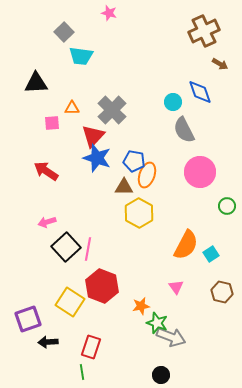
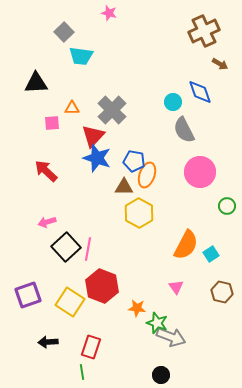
red arrow: rotated 10 degrees clockwise
orange star: moved 4 px left, 2 px down; rotated 18 degrees clockwise
purple square: moved 24 px up
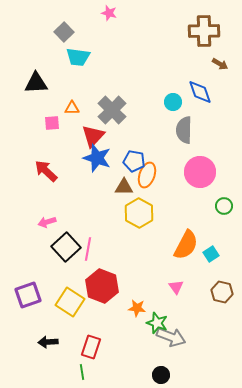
brown cross: rotated 24 degrees clockwise
cyan trapezoid: moved 3 px left, 1 px down
gray semicircle: rotated 28 degrees clockwise
green circle: moved 3 px left
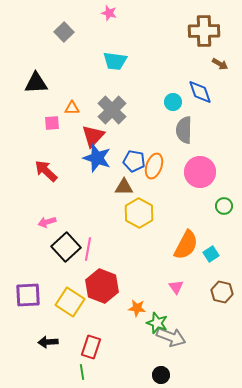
cyan trapezoid: moved 37 px right, 4 px down
orange ellipse: moved 7 px right, 9 px up
purple square: rotated 16 degrees clockwise
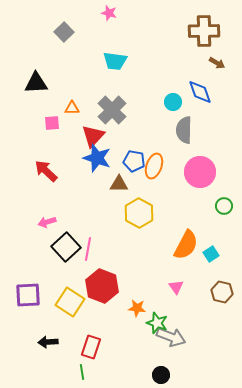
brown arrow: moved 3 px left, 1 px up
brown triangle: moved 5 px left, 3 px up
